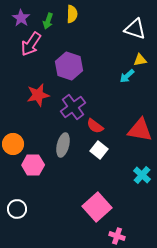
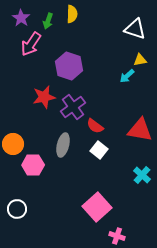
red star: moved 6 px right, 2 px down
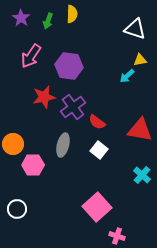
pink arrow: moved 12 px down
purple hexagon: rotated 12 degrees counterclockwise
red semicircle: moved 2 px right, 4 px up
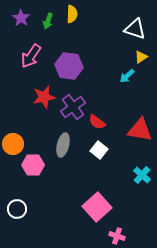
yellow triangle: moved 1 px right, 3 px up; rotated 24 degrees counterclockwise
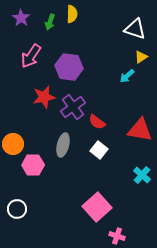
green arrow: moved 2 px right, 1 px down
purple hexagon: moved 1 px down
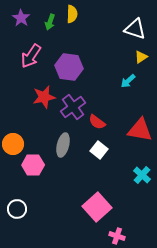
cyan arrow: moved 1 px right, 5 px down
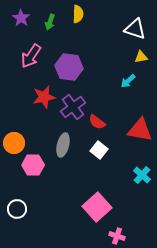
yellow semicircle: moved 6 px right
yellow triangle: rotated 24 degrees clockwise
orange circle: moved 1 px right, 1 px up
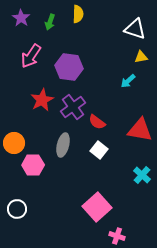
red star: moved 2 px left, 3 px down; rotated 15 degrees counterclockwise
